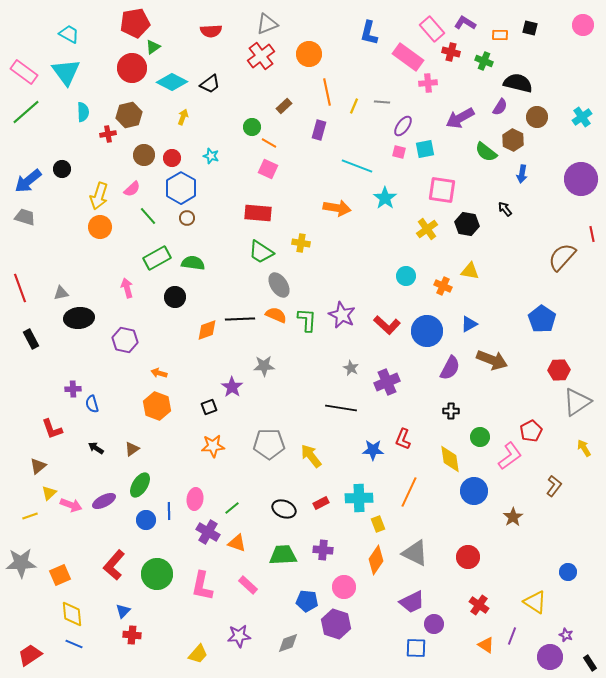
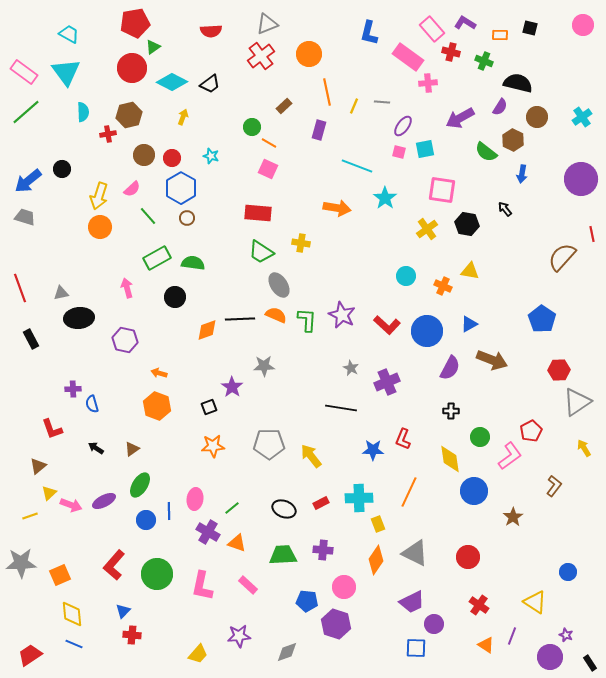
gray diamond at (288, 643): moved 1 px left, 9 px down
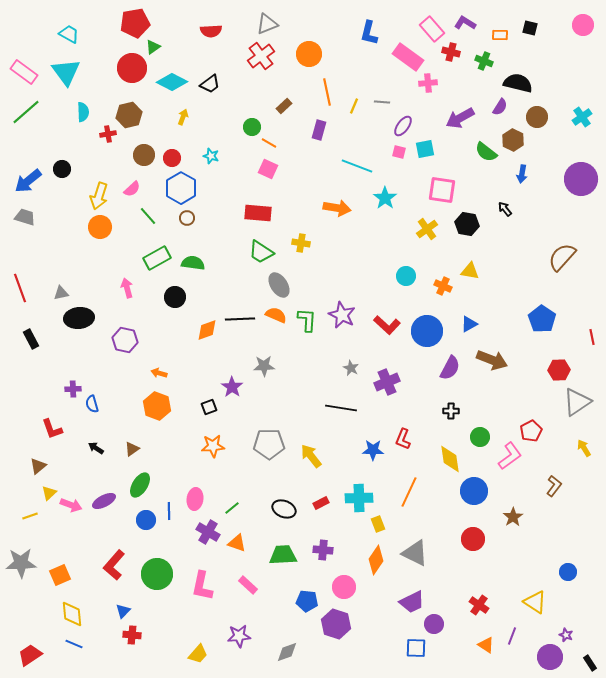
red line at (592, 234): moved 103 px down
red circle at (468, 557): moved 5 px right, 18 px up
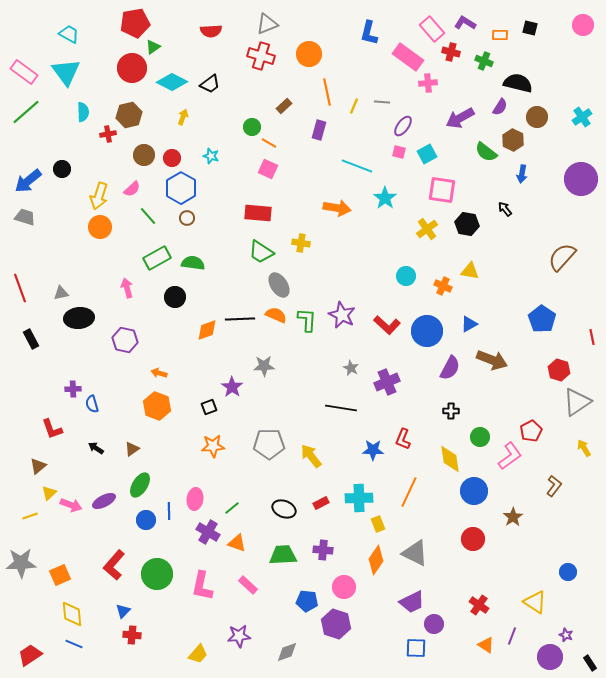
red cross at (261, 56): rotated 36 degrees counterclockwise
cyan square at (425, 149): moved 2 px right, 5 px down; rotated 18 degrees counterclockwise
red hexagon at (559, 370): rotated 20 degrees clockwise
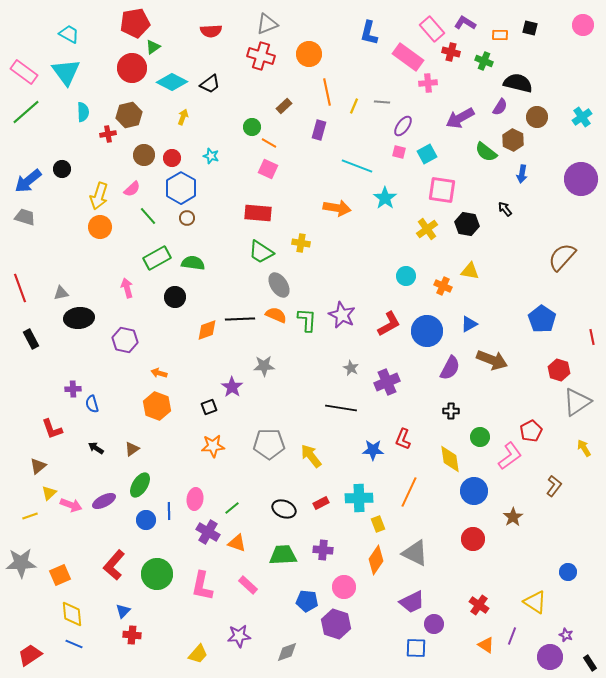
red L-shape at (387, 325): moved 2 px right, 1 px up; rotated 72 degrees counterclockwise
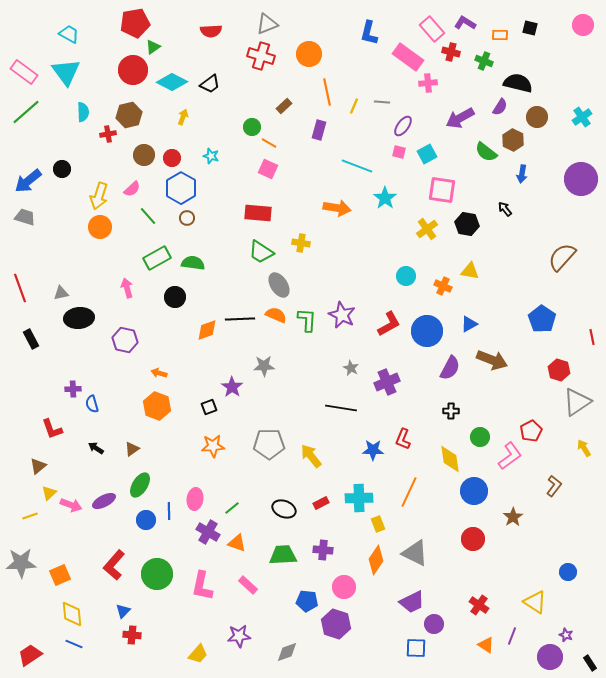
red circle at (132, 68): moved 1 px right, 2 px down
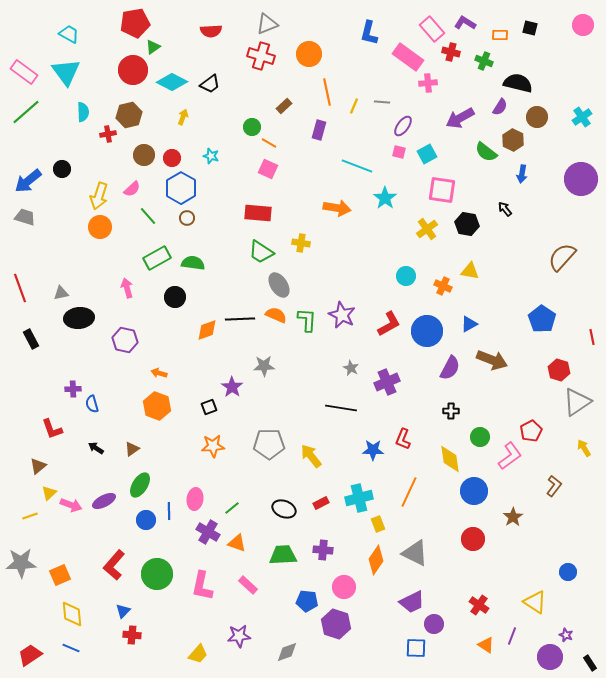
cyan cross at (359, 498): rotated 12 degrees counterclockwise
blue line at (74, 644): moved 3 px left, 4 px down
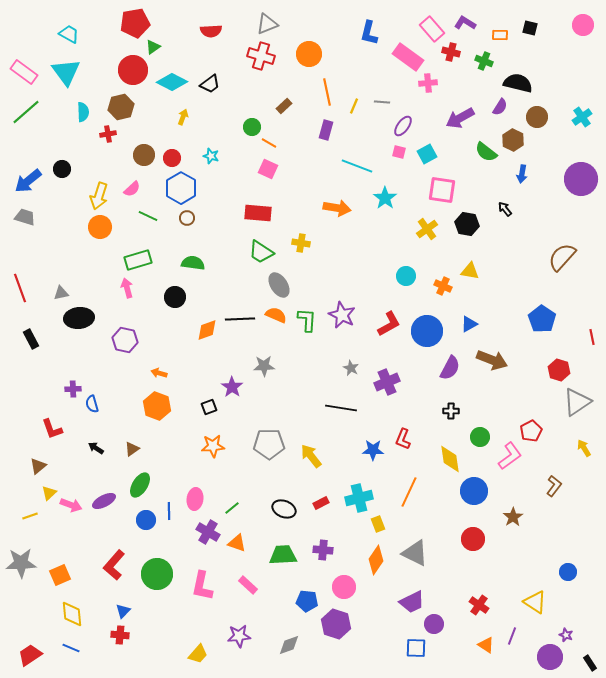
brown hexagon at (129, 115): moved 8 px left, 8 px up
purple rectangle at (319, 130): moved 7 px right
green line at (148, 216): rotated 24 degrees counterclockwise
green rectangle at (157, 258): moved 19 px left, 2 px down; rotated 12 degrees clockwise
red cross at (132, 635): moved 12 px left
gray diamond at (287, 652): moved 2 px right, 7 px up
